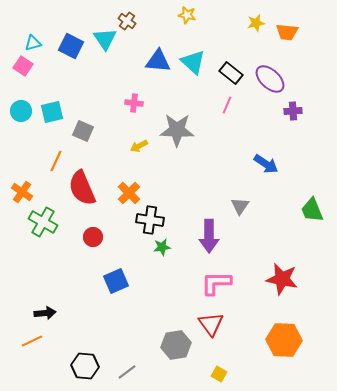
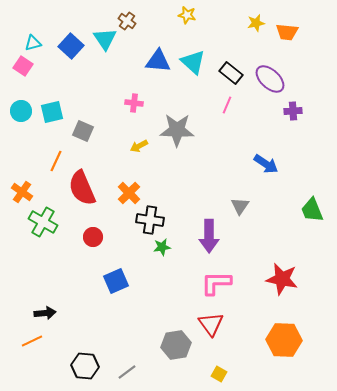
blue square at (71, 46): rotated 15 degrees clockwise
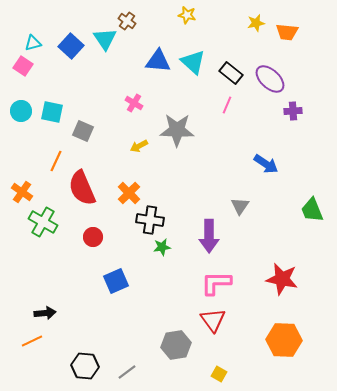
pink cross at (134, 103): rotated 24 degrees clockwise
cyan square at (52, 112): rotated 25 degrees clockwise
red triangle at (211, 324): moved 2 px right, 4 px up
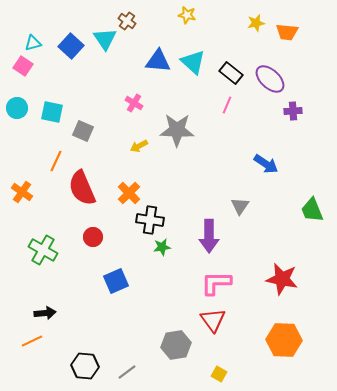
cyan circle at (21, 111): moved 4 px left, 3 px up
green cross at (43, 222): moved 28 px down
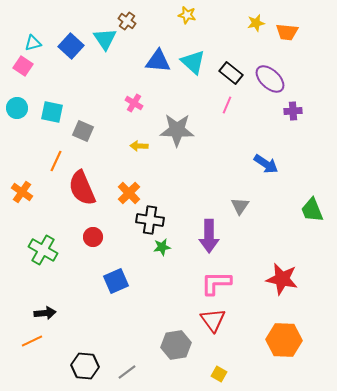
yellow arrow at (139, 146): rotated 30 degrees clockwise
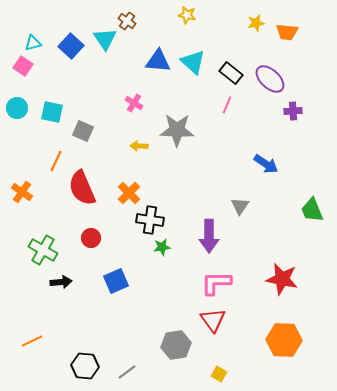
red circle at (93, 237): moved 2 px left, 1 px down
black arrow at (45, 313): moved 16 px right, 31 px up
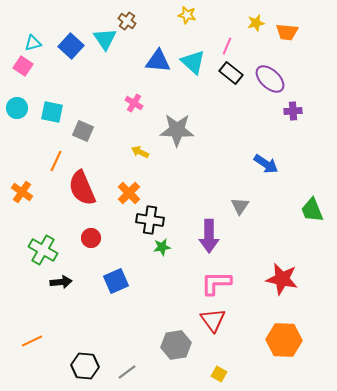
pink line at (227, 105): moved 59 px up
yellow arrow at (139, 146): moved 1 px right, 6 px down; rotated 24 degrees clockwise
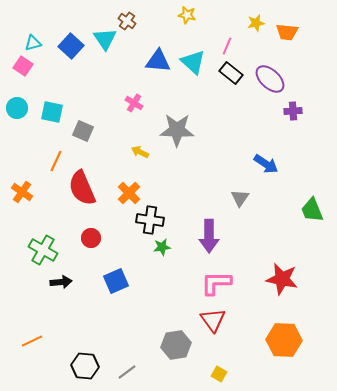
gray triangle at (240, 206): moved 8 px up
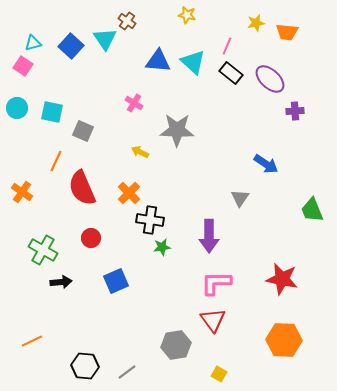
purple cross at (293, 111): moved 2 px right
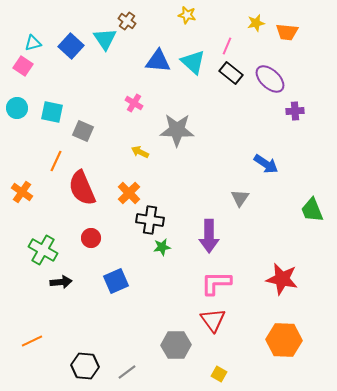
gray hexagon at (176, 345): rotated 8 degrees clockwise
